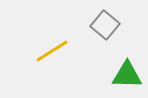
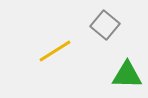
yellow line: moved 3 px right
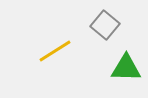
green triangle: moved 1 px left, 7 px up
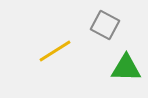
gray square: rotated 12 degrees counterclockwise
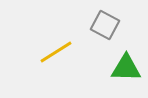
yellow line: moved 1 px right, 1 px down
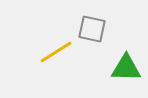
gray square: moved 13 px left, 4 px down; rotated 16 degrees counterclockwise
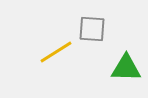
gray square: rotated 8 degrees counterclockwise
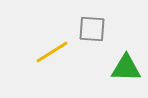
yellow line: moved 4 px left
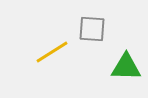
green triangle: moved 1 px up
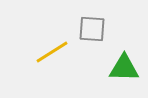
green triangle: moved 2 px left, 1 px down
